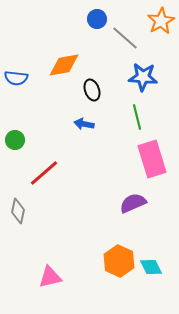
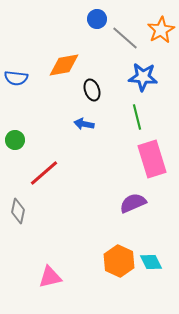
orange star: moved 9 px down
cyan diamond: moved 5 px up
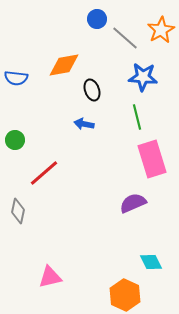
orange hexagon: moved 6 px right, 34 px down
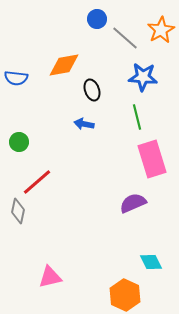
green circle: moved 4 px right, 2 px down
red line: moved 7 px left, 9 px down
